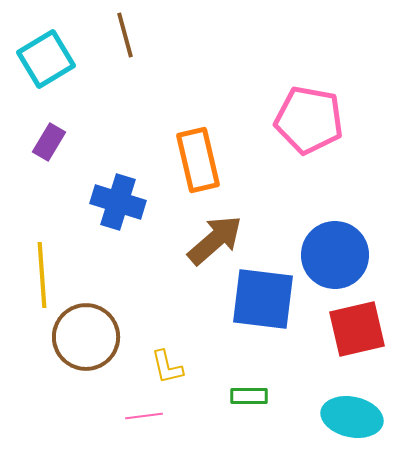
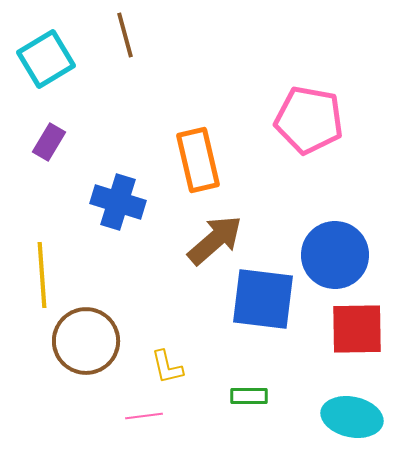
red square: rotated 12 degrees clockwise
brown circle: moved 4 px down
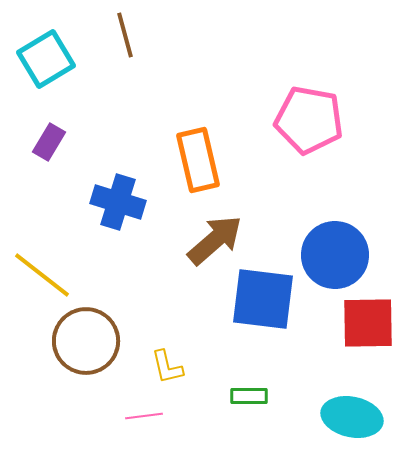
yellow line: rotated 48 degrees counterclockwise
red square: moved 11 px right, 6 px up
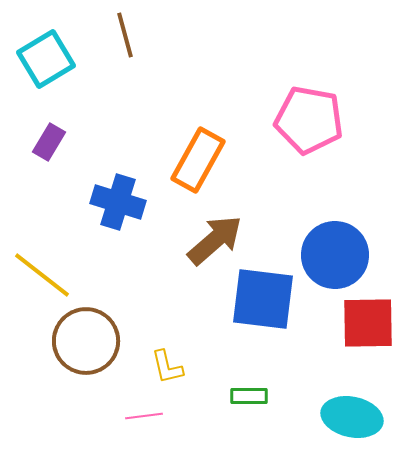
orange rectangle: rotated 42 degrees clockwise
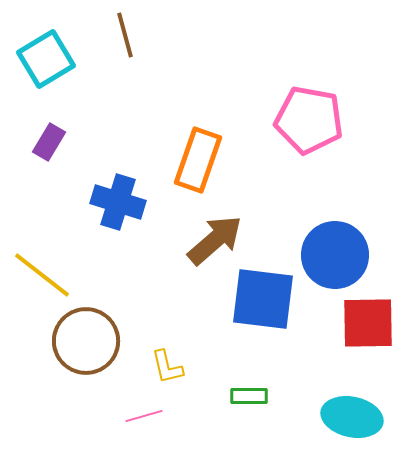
orange rectangle: rotated 10 degrees counterclockwise
pink line: rotated 9 degrees counterclockwise
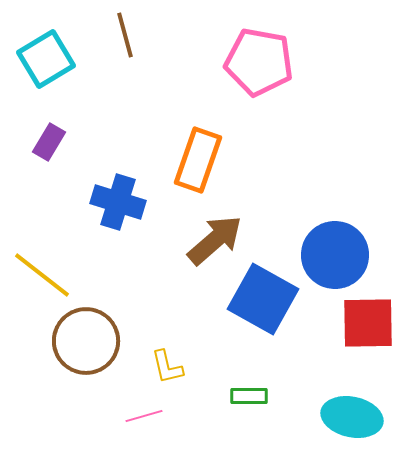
pink pentagon: moved 50 px left, 58 px up
blue square: rotated 22 degrees clockwise
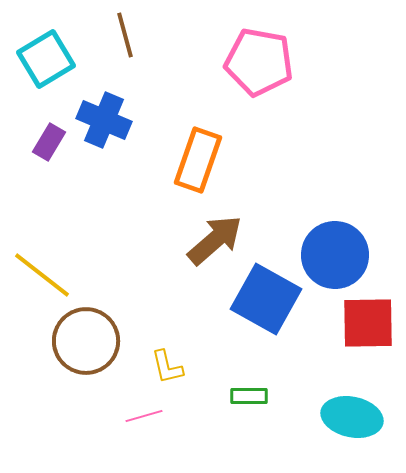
blue cross: moved 14 px left, 82 px up; rotated 6 degrees clockwise
blue square: moved 3 px right
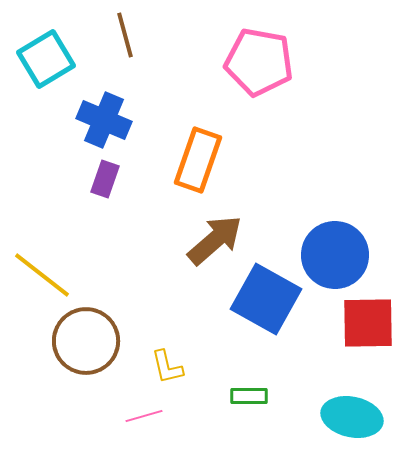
purple rectangle: moved 56 px right, 37 px down; rotated 12 degrees counterclockwise
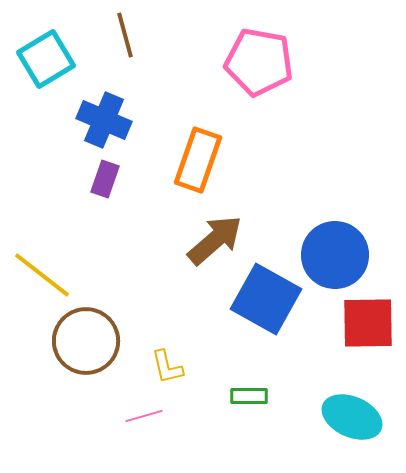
cyan ellipse: rotated 12 degrees clockwise
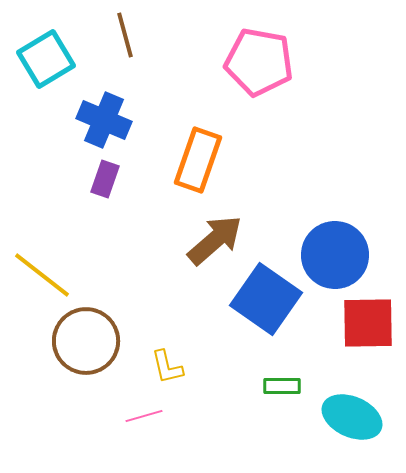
blue square: rotated 6 degrees clockwise
green rectangle: moved 33 px right, 10 px up
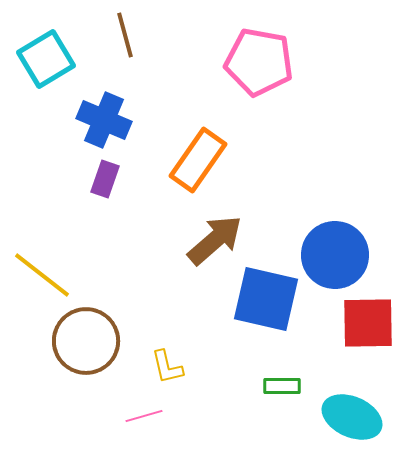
orange rectangle: rotated 16 degrees clockwise
blue square: rotated 22 degrees counterclockwise
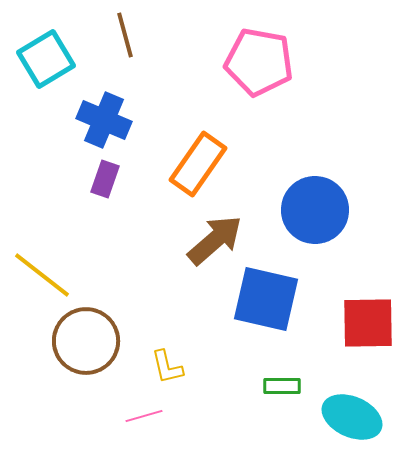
orange rectangle: moved 4 px down
blue circle: moved 20 px left, 45 px up
